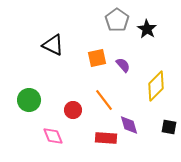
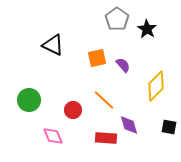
gray pentagon: moved 1 px up
orange line: rotated 10 degrees counterclockwise
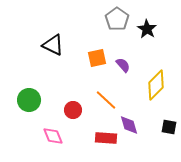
yellow diamond: moved 1 px up
orange line: moved 2 px right
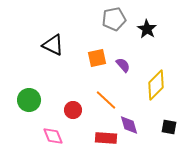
gray pentagon: moved 3 px left; rotated 25 degrees clockwise
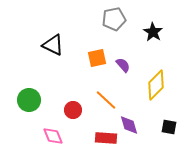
black star: moved 6 px right, 3 px down
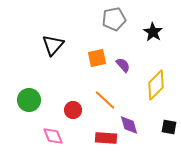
black triangle: rotated 45 degrees clockwise
orange line: moved 1 px left
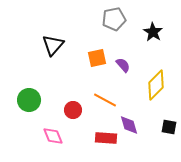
orange line: rotated 15 degrees counterclockwise
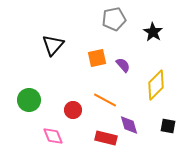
black square: moved 1 px left, 1 px up
red rectangle: rotated 10 degrees clockwise
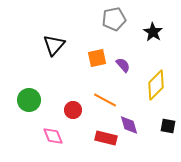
black triangle: moved 1 px right
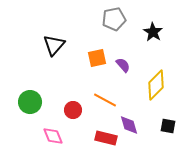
green circle: moved 1 px right, 2 px down
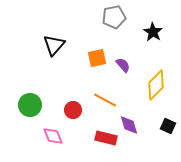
gray pentagon: moved 2 px up
green circle: moved 3 px down
black square: rotated 14 degrees clockwise
